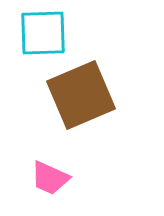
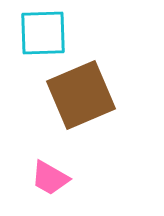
pink trapezoid: rotated 6 degrees clockwise
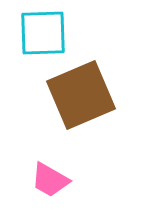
pink trapezoid: moved 2 px down
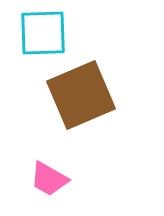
pink trapezoid: moved 1 px left, 1 px up
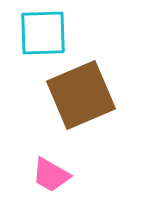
pink trapezoid: moved 2 px right, 4 px up
